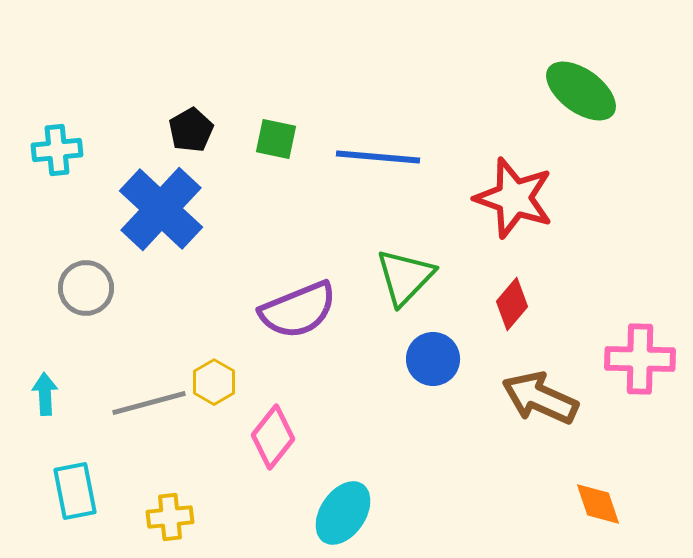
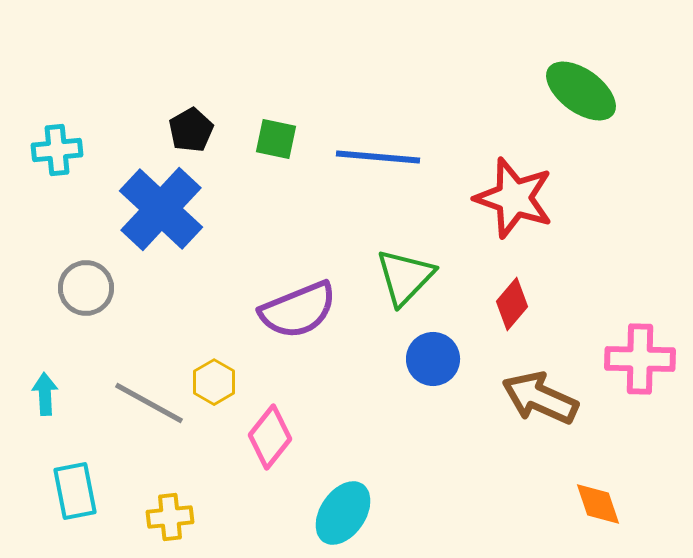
gray line: rotated 44 degrees clockwise
pink diamond: moved 3 px left
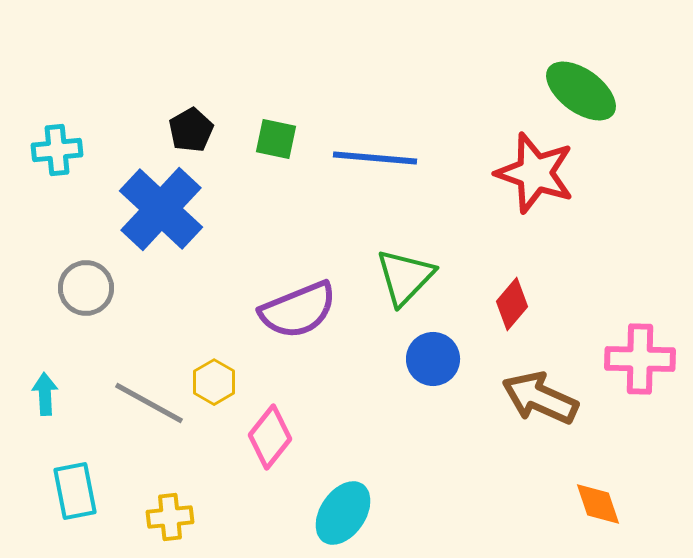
blue line: moved 3 px left, 1 px down
red star: moved 21 px right, 25 px up
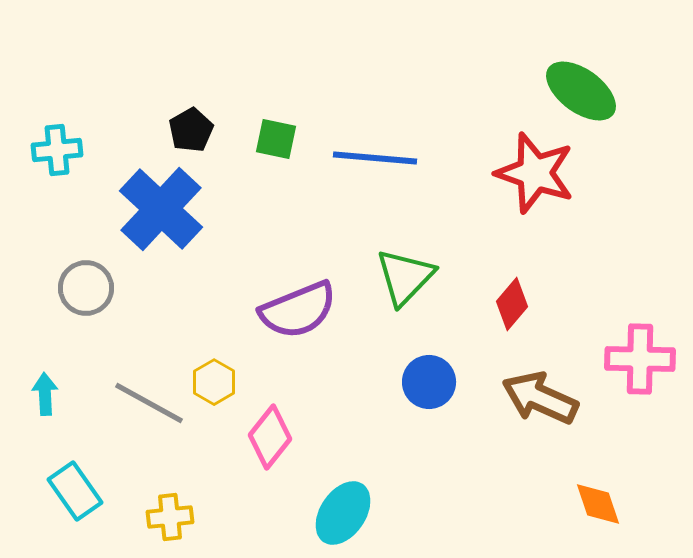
blue circle: moved 4 px left, 23 px down
cyan rectangle: rotated 24 degrees counterclockwise
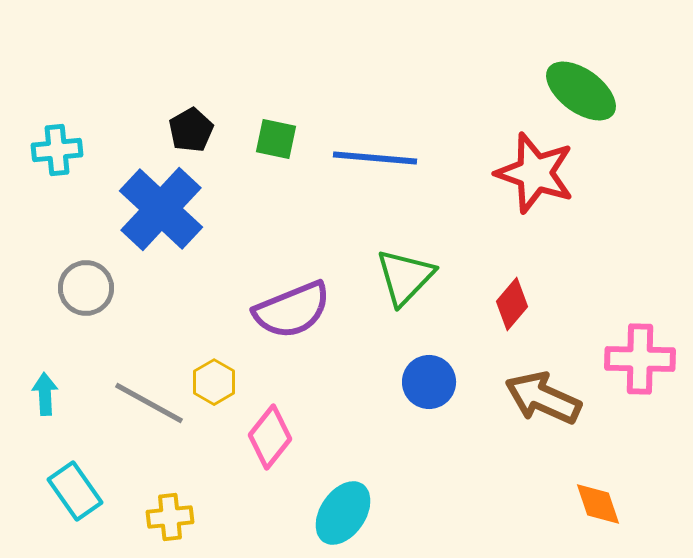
purple semicircle: moved 6 px left
brown arrow: moved 3 px right
